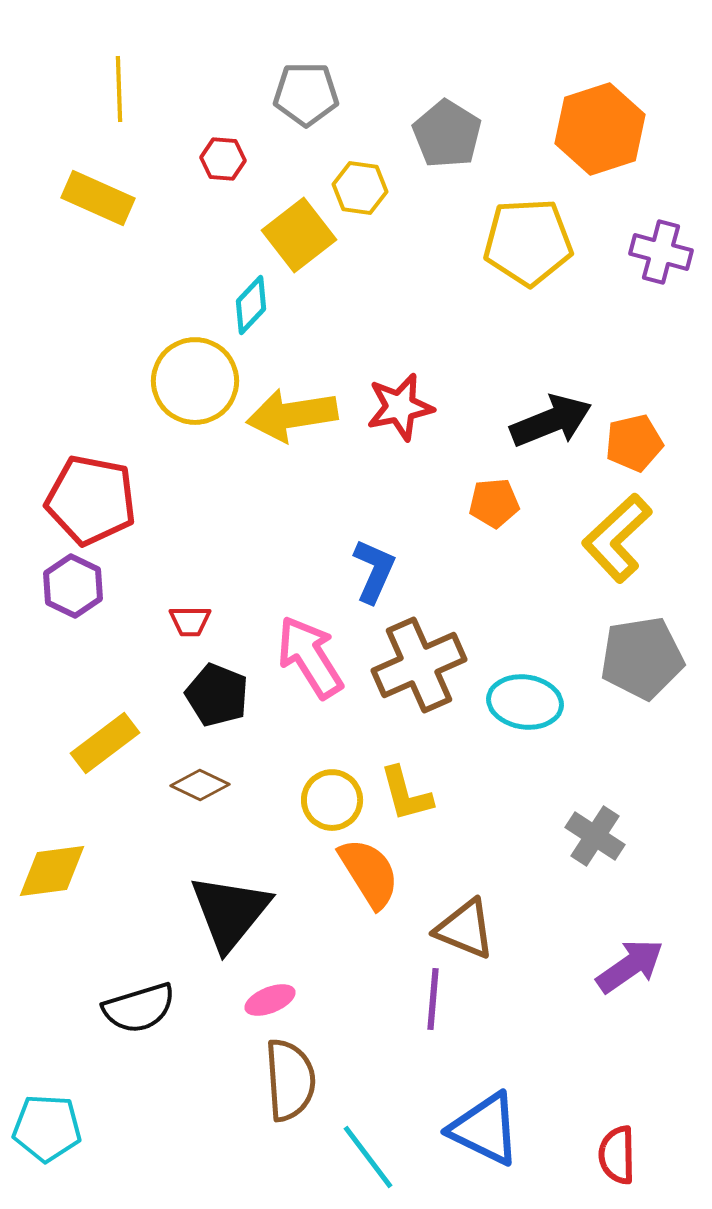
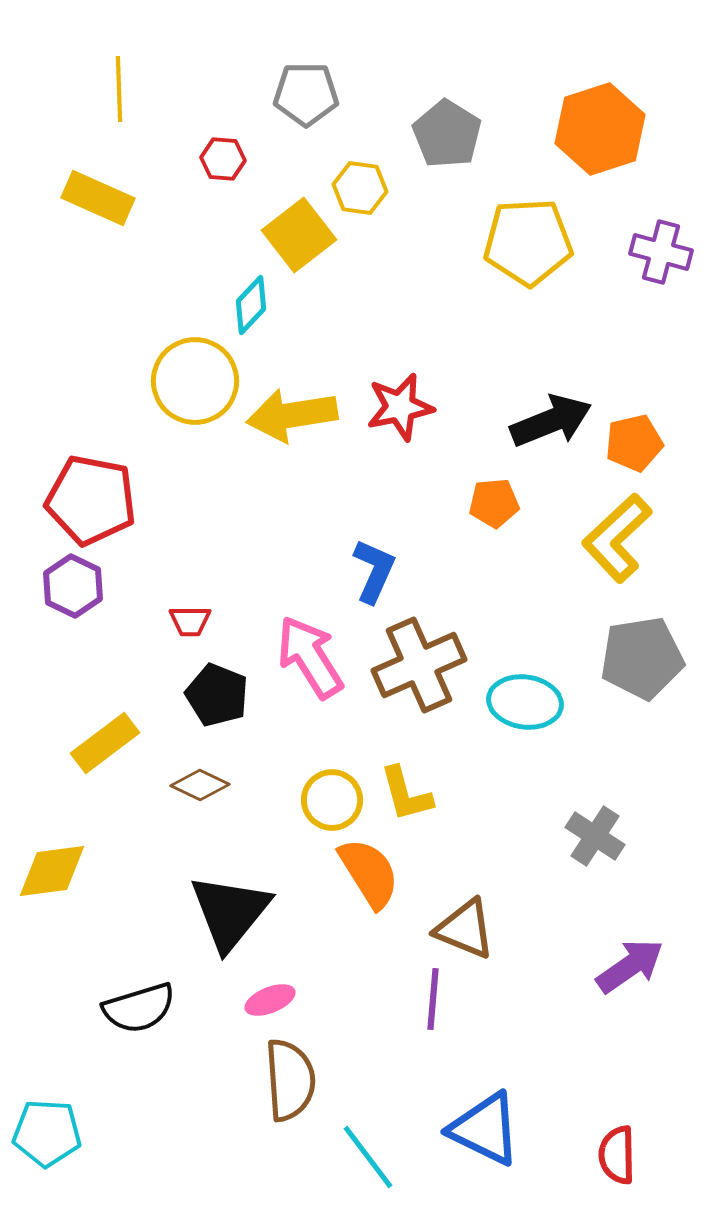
cyan pentagon at (47, 1128): moved 5 px down
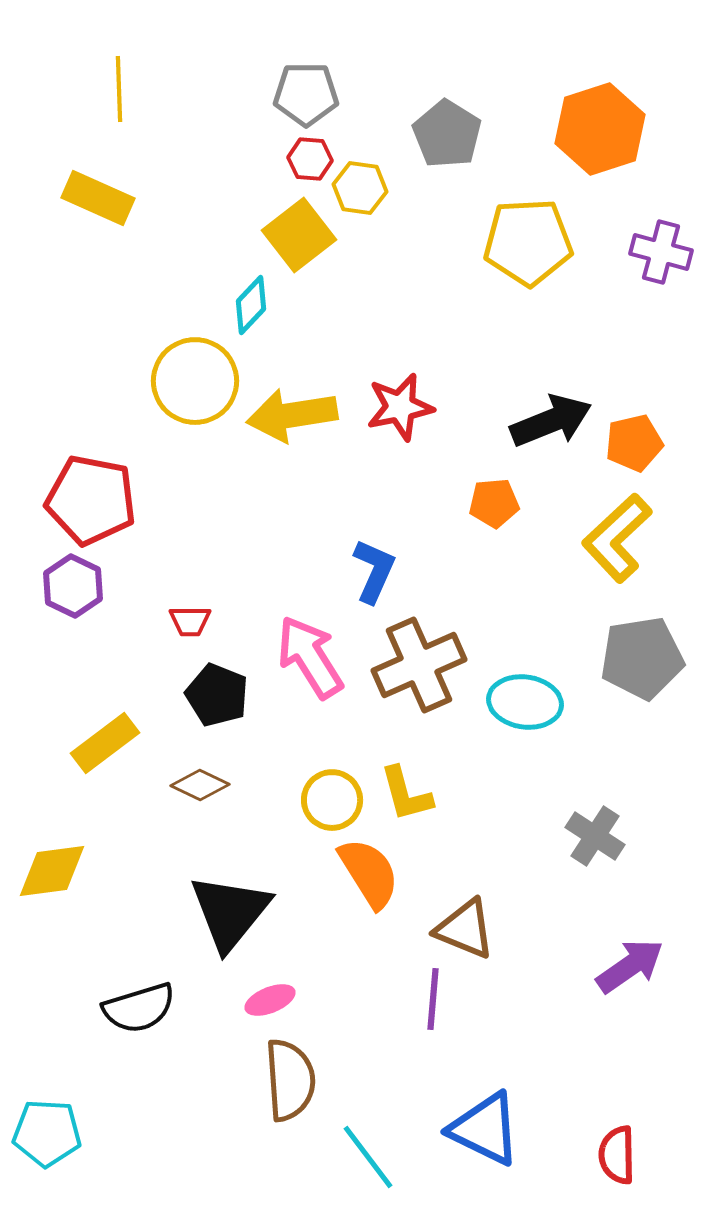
red hexagon at (223, 159): moved 87 px right
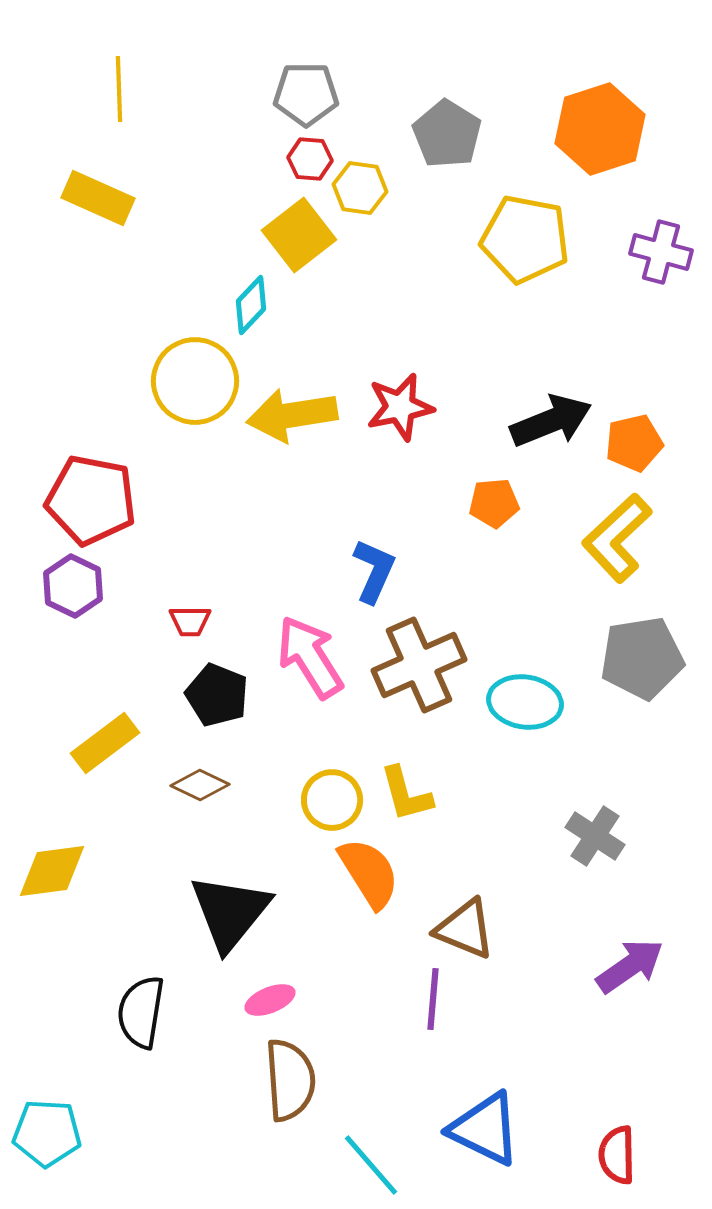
yellow pentagon at (528, 242): moved 3 px left, 3 px up; rotated 14 degrees clockwise
black semicircle at (139, 1008): moved 2 px right, 4 px down; rotated 116 degrees clockwise
cyan line at (368, 1157): moved 3 px right, 8 px down; rotated 4 degrees counterclockwise
